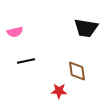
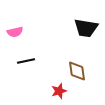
red star: rotated 21 degrees counterclockwise
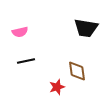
pink semicircle: moved 5 px right
red star: moved 2 px left, 4 px up
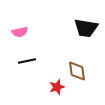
black line: moved 1 px right
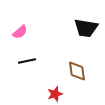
pink semicircle: rotated 28 degrees counterclockwise
red star: moved 2 px left, 7 px down
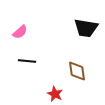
black line: rotated 18 degrees clockwise
red star: rotated 28 degrees counterclockwise
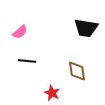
red star: moved 3 px left, 1 px up
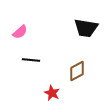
black line: moved 4 px right, 1 px up
brown diamond: rotated 70 degrees clockwise
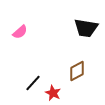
black line: moved 2 px right, 23 px down; rotated 54 degrees counterclockwise
red star: moved 1 px right
